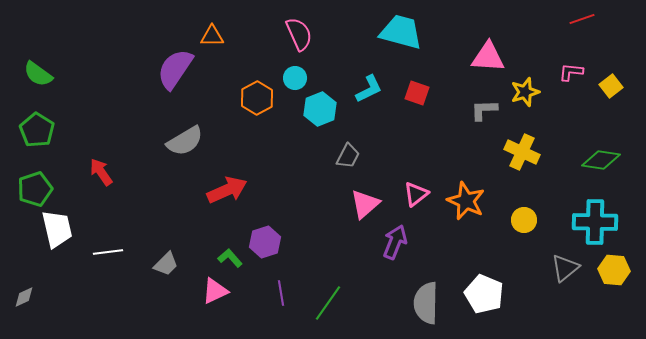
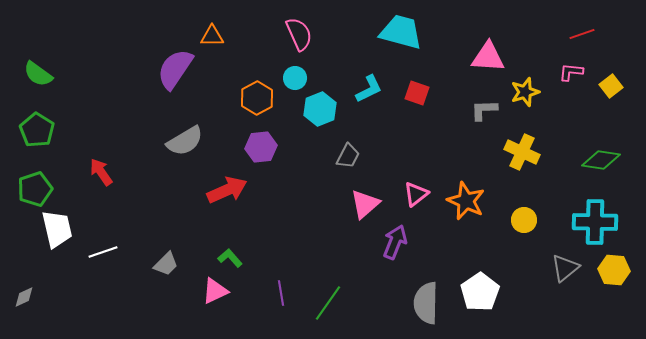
red line at (582, 19): moved 15 px down
purple hexagon at (265, 242): moved 4 px left, 95 px up; rotated 12 degrees clockwise
white line at (108, 252): moved 5 px left; rotated 12 degrees counterclockwise
white pentagon at (484, 294): moved 4 px left, 2 px up; rotated 15 degrees clockwise
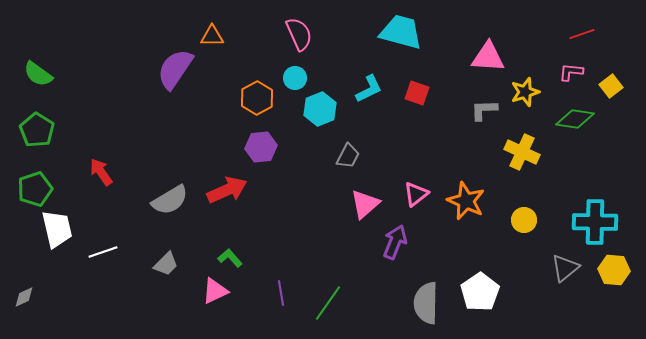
gray semicircle at (185, 141): moved 15 px left, 59 px down
green diamond at (601, 160): moved 26 px left, 41 px up
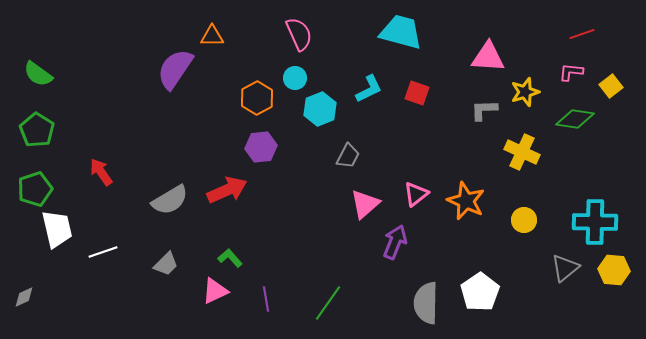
purple line at (281, 293): moved 15 px left, 6 px down
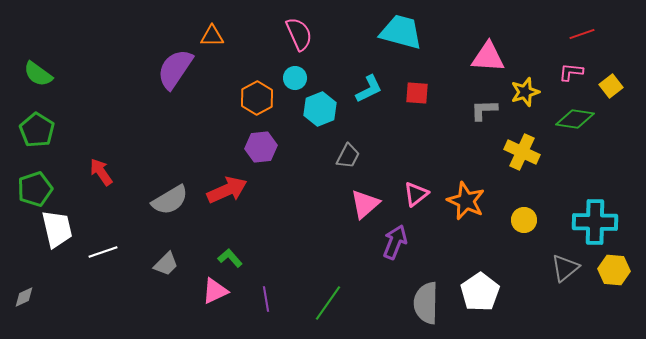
red square at (417, 93): rotated 15 degrees counterclockwise
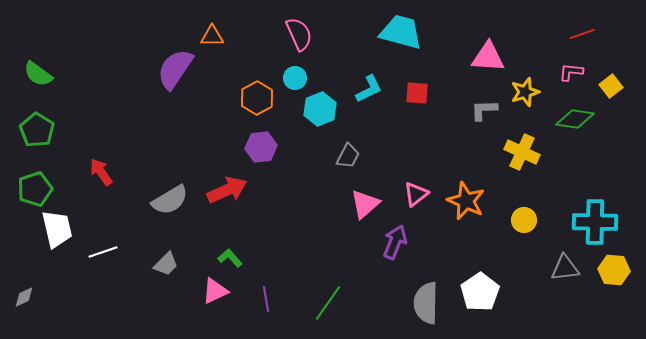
gray triangle at (565, 268): rotated 32 degrees clockwise
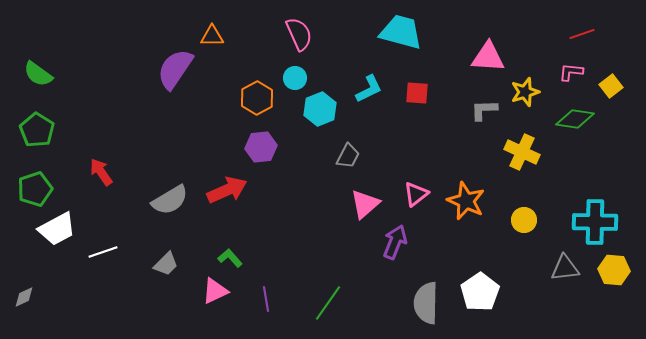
white trapezoid at (57, 229): rotated 75 degrees clockwise
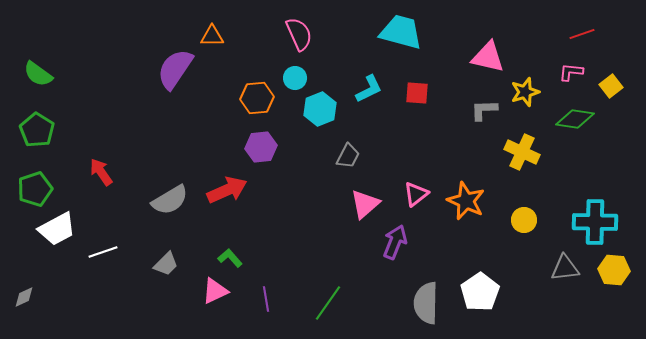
pink triangle at (488, 57): rotated 9 degrees clockwise
orange hexagon at (257, 98): rotated 24 degrees clockwise
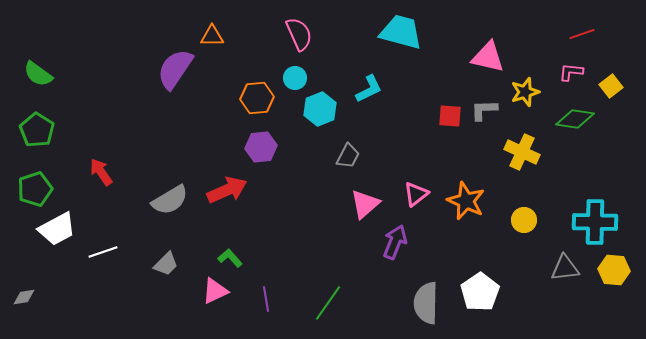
red square at (417, 93): moved 33 px right, 23 px down
gray diamond at (24, 297): rotated 15 degrees clockwise
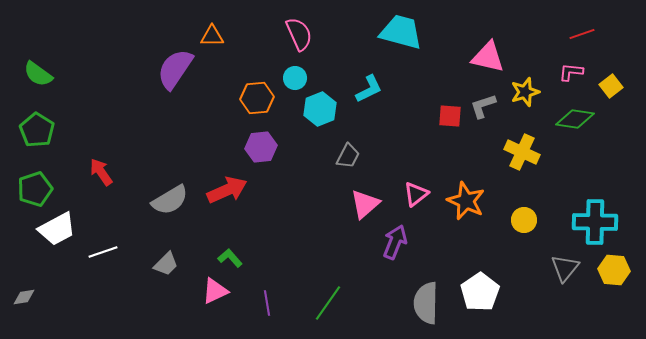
gray L-shape at (484, 110): moved 1 px left, 4 px up; rotated 16 degrees counterclockwise
gray triangle at (565, 268): rotated 44 degrees counterclockwise
purple line at (266, 299): moved 1 px right, 4 px down
